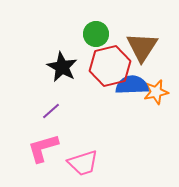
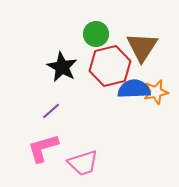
blue semicircle: moved 2 px right, 4 px down
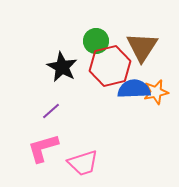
green circle: moved 7 px down
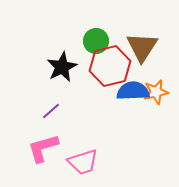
black star: rotated 16 degrees clockwise
blue semicircle: moved 1 px left, 2 px down
pink trapezoid: moved 1 px up
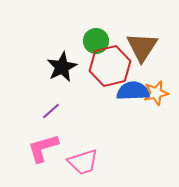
orange star: moved 1 px down
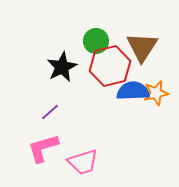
purple line: moved 1 px left, 1 px down
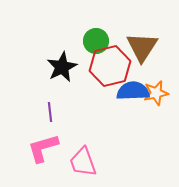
purple line: rotated 54 degrees counterclockwise
pink trapezoid: rotated 88 degrees clockwise
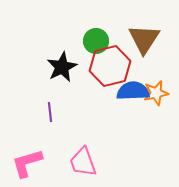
brown triangle: moved 2 px right, 8 px up
pink L-shape: moved 16 px left, 15 px down
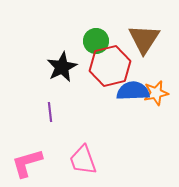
pink trapezoid: moved 2 px up
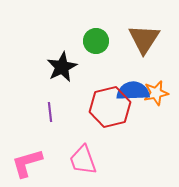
red hexagon: moved 41 px down
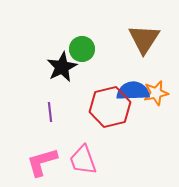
green circle: moved 14 px left, 8 px down
pink L-shape: moved 15 px right, 1 px up
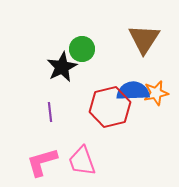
pink trapezoid: moved 1 px left, 1 px down
